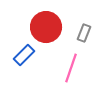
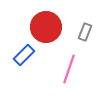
gray rectangle: moved 1 px right, 1 px up
pink line: moved 2 px left, 1 px down
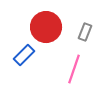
pink line: moved 5 px right
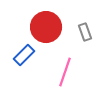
gray rectangle: rotated 42 degrees counterclockwise
pink line: moved 9 px left, 3 px down
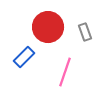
red circle: moved 2 px right
blue rectangle: moved 2 px down
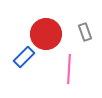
red circle: moved 2 px left, 7 px down
pink line: moved 4 px right, 3 px up; rotated 16 degrees counterclockwise
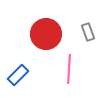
gray rectangle: moved 3 px right
blue rectangle: moved 6 px left, 18 px down
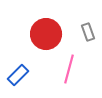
pink line: rotated 12 degrees clockwise
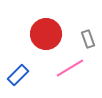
gray rectangle: moved 7 px down
pink line: moved 1 px right, 1 px up; rotated 44 degrees clockwise
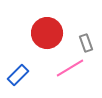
red circle: moved 1 px right, 1 px up
gray rectangle: moved 2 px left, 4 px down
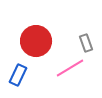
red circle: moved 11 px left, 8 px down
blue rectangle: rotated 20 degrees counterclockwise
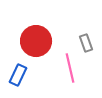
pink line: rotated 72 degrees counterclockwise
